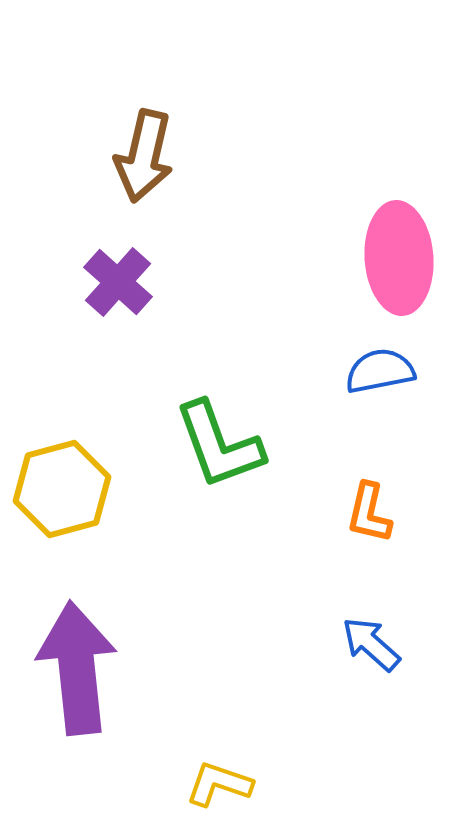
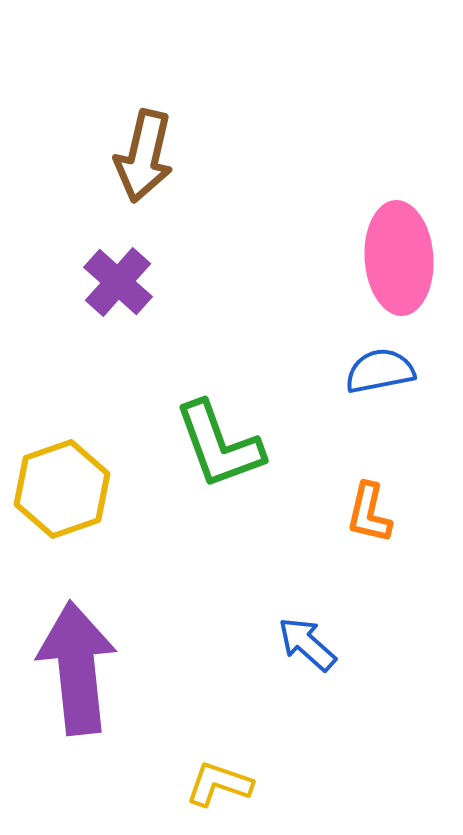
yellow hexagon: rotated 4 degrees counterclockwise
blue arrow: moved 64 px left
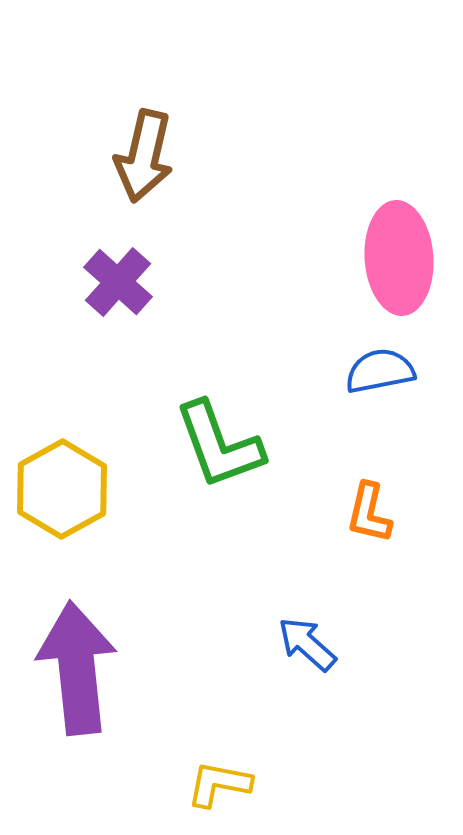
yellow hexagon: rotated 10 degrees counterclockwise
yellow L-shape: rotated 8 degrees counterclockwise
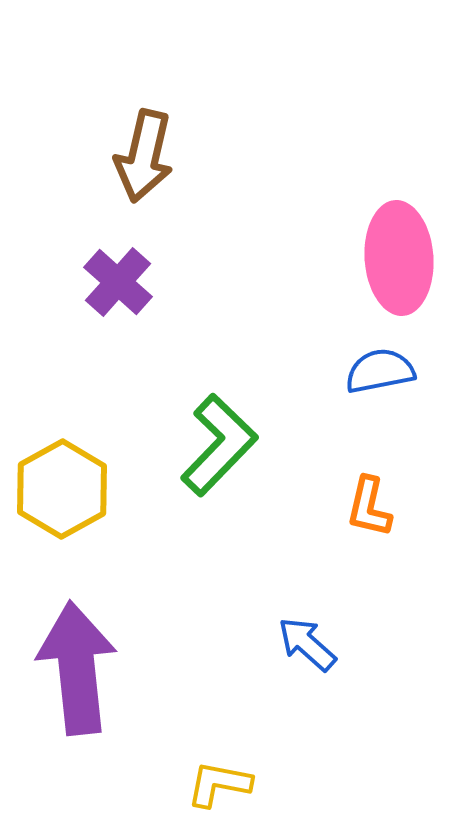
green L-shape: rotated 116 degrees counterclockwise
orange L-shape: moved 6 px up
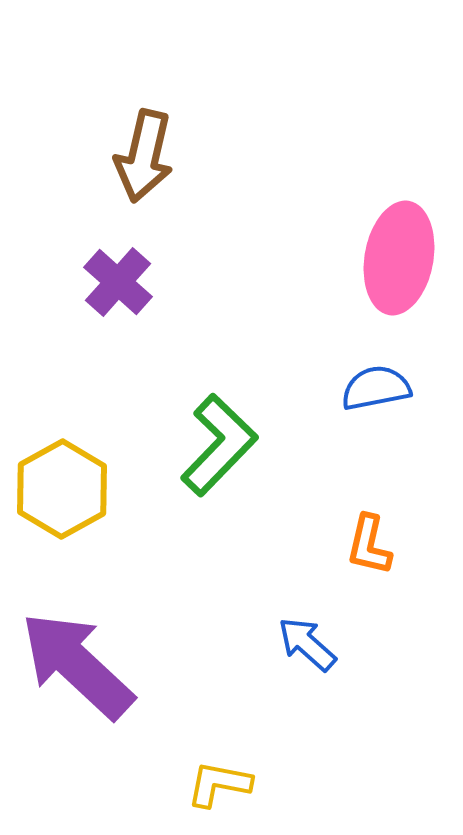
pink ellipse: rotated 14 degrees clockwise
blue semicircle: moved 4 px left, 17 px down
orange L-shape: moved 38 px down
purple arrow: moved 3 px up; rotated 41 degrees counterclockwise
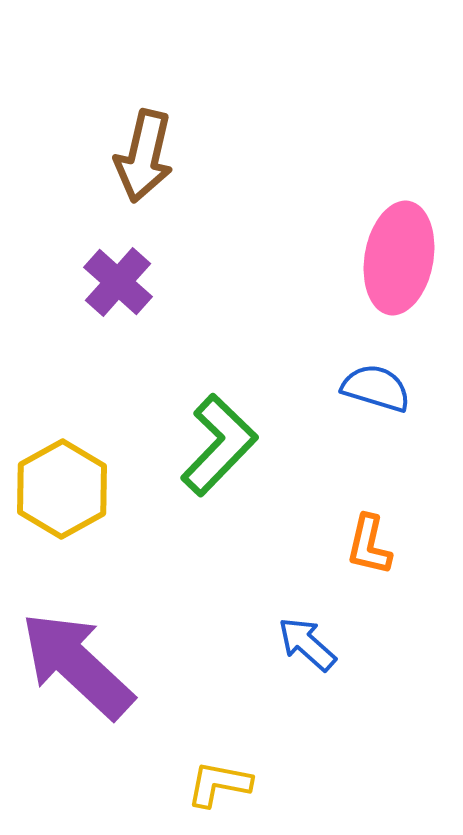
blue semicircle: rotated 28 degrees clockwise
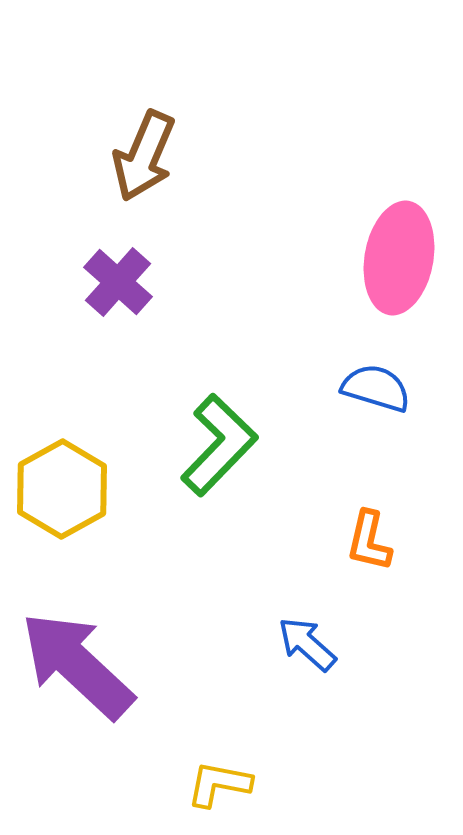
brown arrow: rotated 10 degrees clockwise
orange L-shape: moved 4 px up
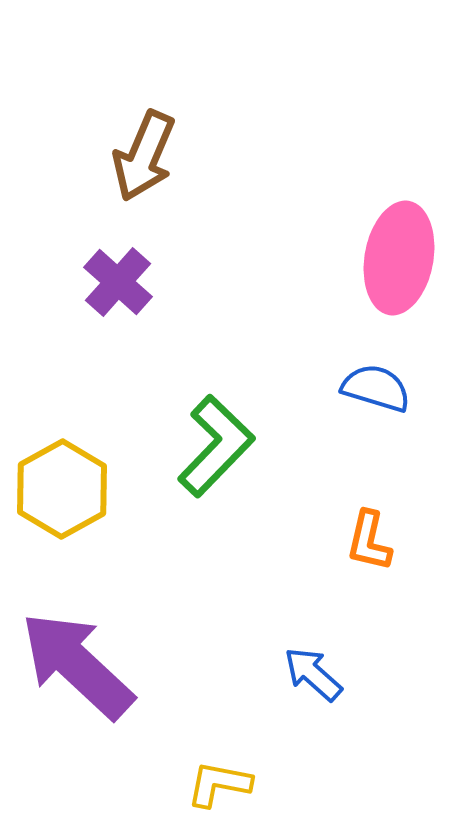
green L-shape: moved 3 px left, 1 px down
blue arrow: moved 6 px right, 30 px down
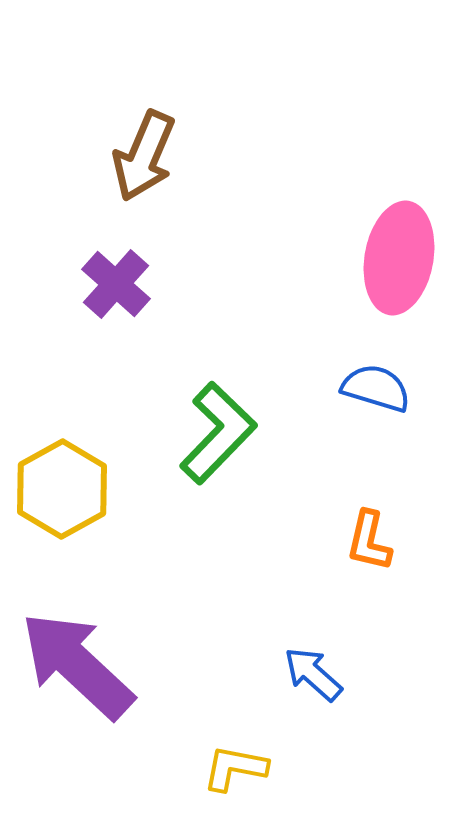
purple cross: moved 2 px left, 2 px down
green L-shape: moved 2 px right, 13 px up
yellow L-shape: moved 16 px right, 16 px up
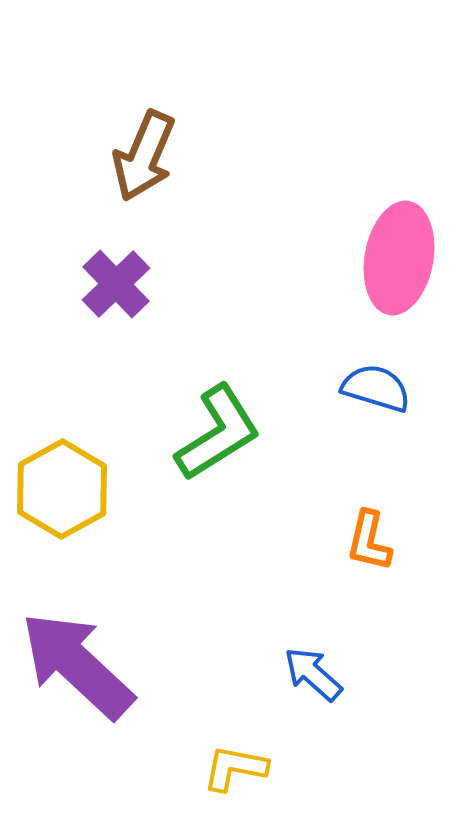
purple cross: rotated 4 degrees clockwise
green L-shape: rotated 14 degrees clockwise
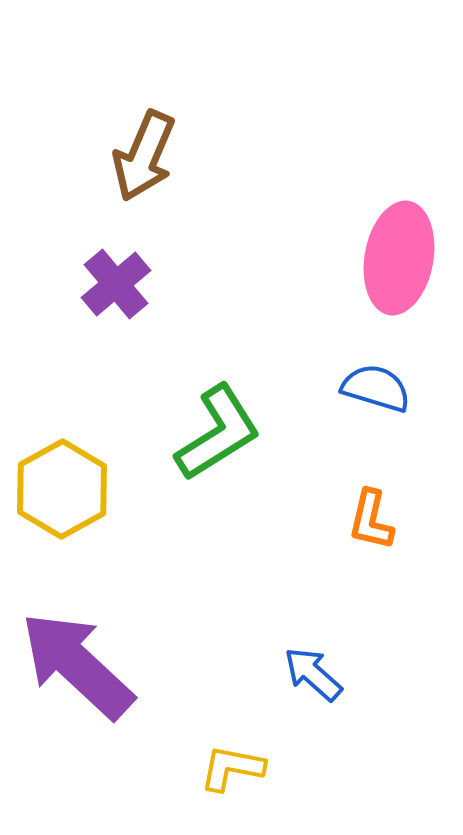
purple cross: rotated 4 degrees clockwise
orange L-shape: moved 2 px right, 21 px up
yellow L-shape: moved 3 px left
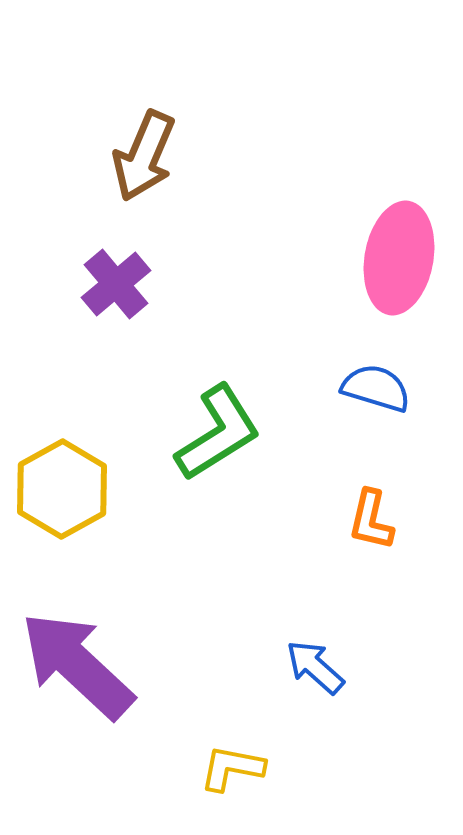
blue arrow: moved 2 px right, 7 px up
